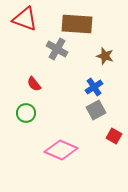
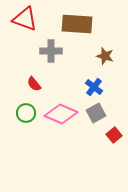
gray cross: moved 6 px left, 2 px down; rotated 30 degrees counterclockwise
blue cross: rotated 18 degrees counterclockwise
gray square: moved 3 px down
red square: moved 1 px up; rotated 21 degrees clockwise
pink diamond: moved 36 px up
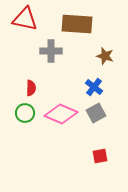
red triangle: rotated 8 degrees counterclockwise
red semicircle: moved 3 px left, 4 px down; rotated 140 degrees counterclockwise
green circle: moved 1 px left
red square: moved 14 px left, 21 px down; rotated 28 degrees clockwise
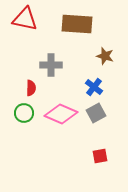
gray cross: moved 14 px down
green circle: moved 1 px left
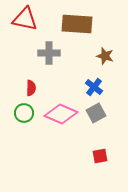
gray cross: moved 2 px left, 12 px up
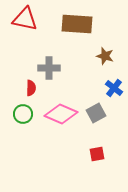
gray cross: moved 15 px down
blue cross: moved 20 px right, 1 px down
green circle: moved 1 px left, 1 px down
red square: moved 3 px left, 2 px up
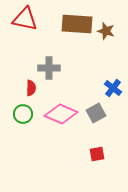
brown star: moved 1 px right, 25 px up
blue cross: moved 1 px left
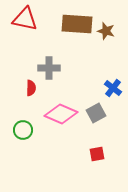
green circle: moved 16 px down
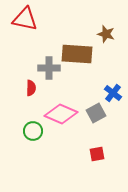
brown rectangle: moved 30 px down
brown star: moved 3 px down
blue cross: moved 5 px down
green circle: moved 10 px right, 1 px down
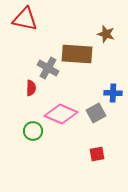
gray cross: moved 1 px left; rotated 30 degrees clockwise
blue cross: rotated 36 degrees counterclockwise
